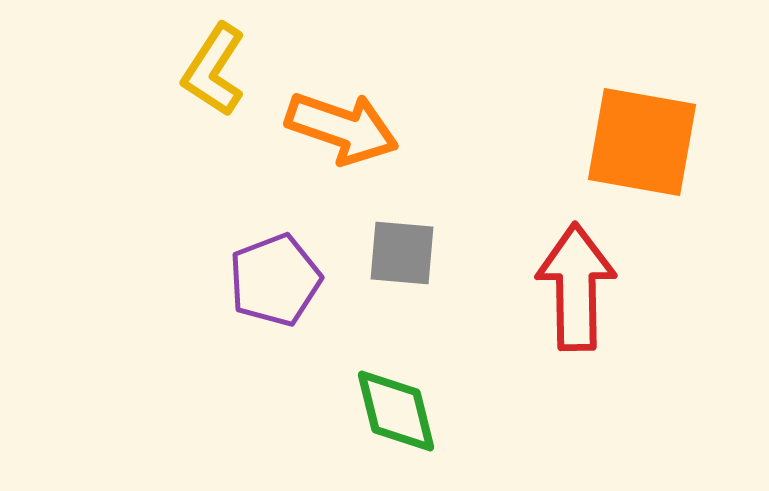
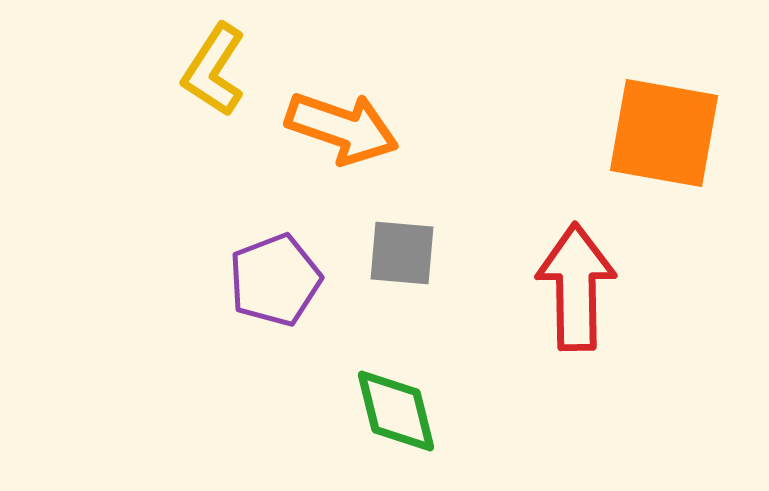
orange square: moved 22 px right, 9 px up
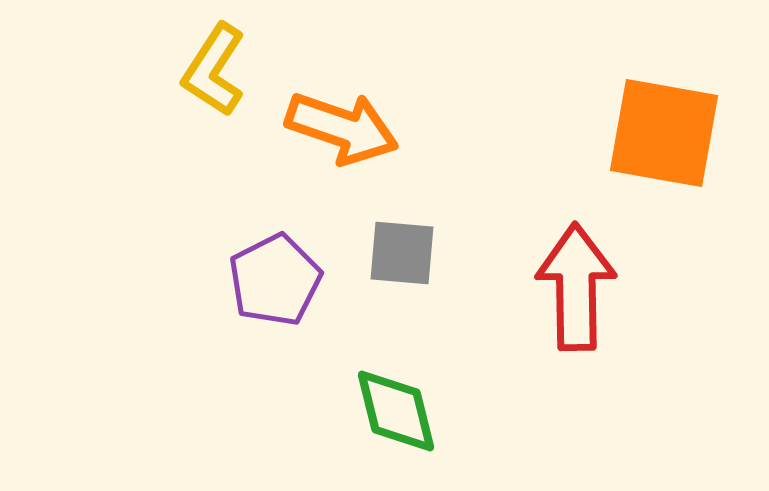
purple pentagon: rotated 6 degrees counterclockwise
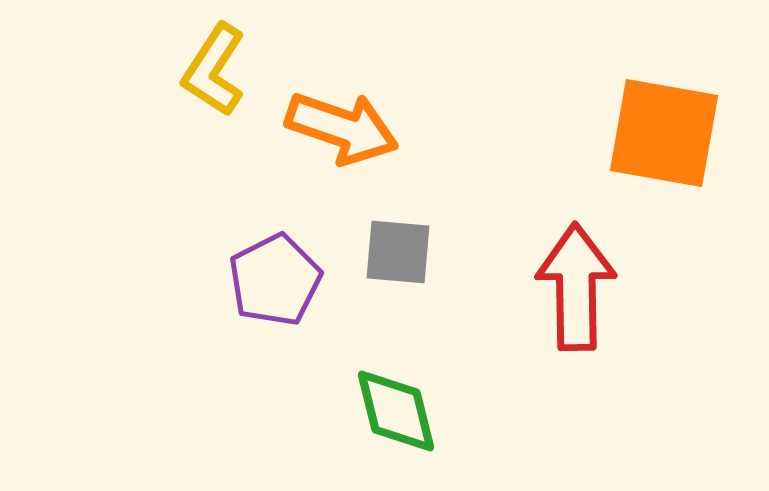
gray square: moved 4 px left, 1 px up
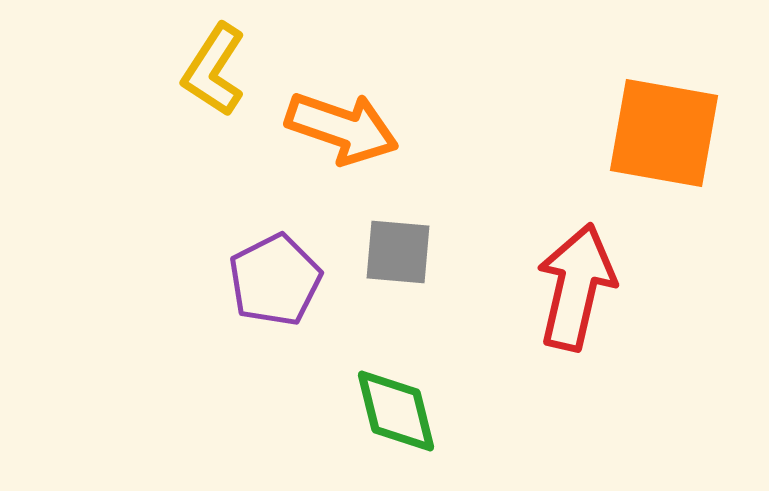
red arrow: rotated 14 degrees clockwise
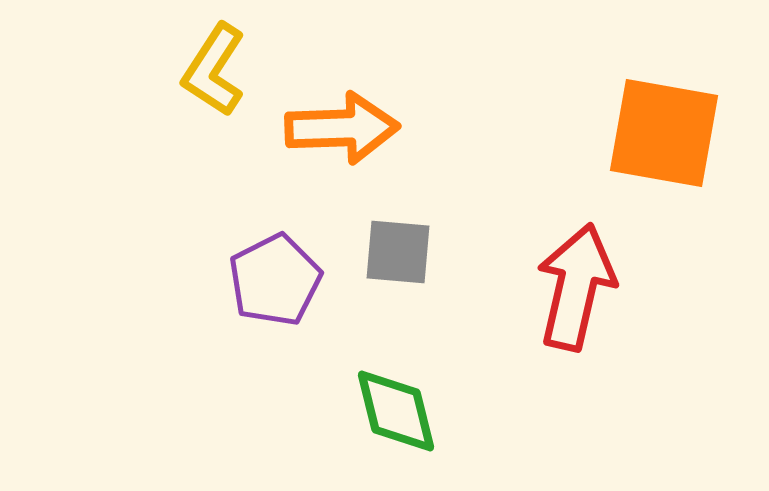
orange arrow: rotated 21 degrees counterclockwise
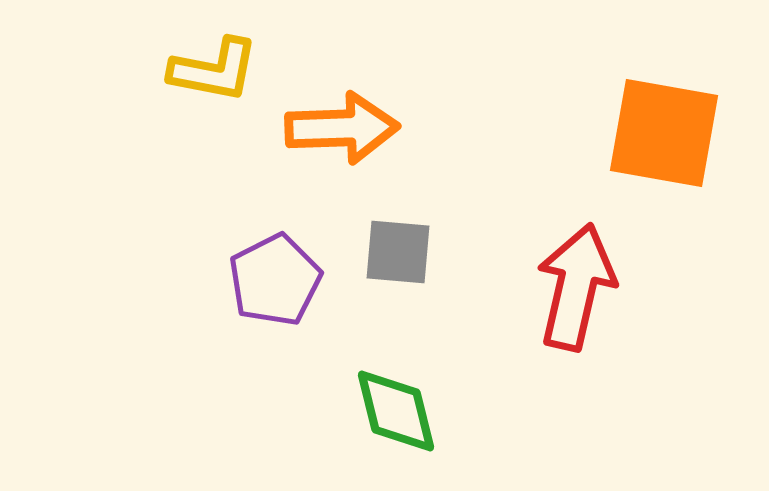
yellow L-shape: rotated 112 degrees counterclockwise
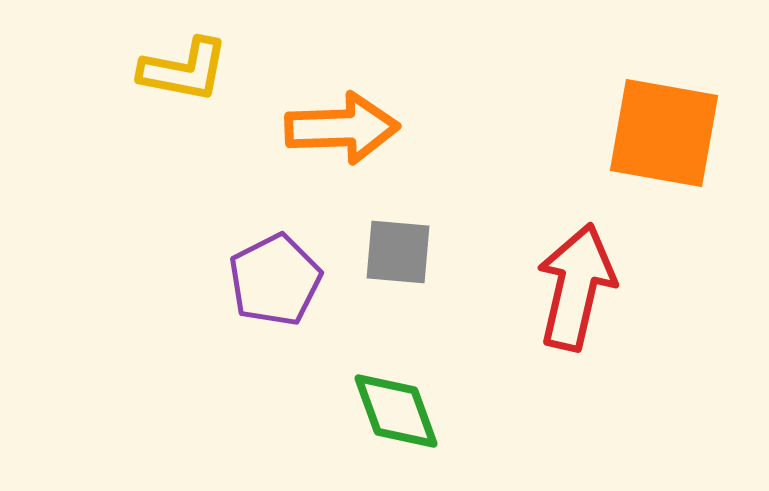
yellow L-shape: moved 30 px left
green diamond: rotated 6 degrees counterclockwise
